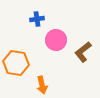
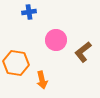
blue cross: moved 8 px left, 7 px up
orange arrow: moved 5 px up
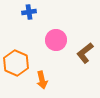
brown L-shape: moved 2 px right, 1 px down
orange hexagon: rotated 15 degrees clockwise
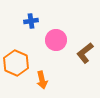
blue cross: moved 2 px right, 9 px down
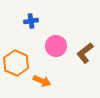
pink circle: moved 6 px down
orange arrow: moved 1 px down; rotated 54 degrees counterclockwise
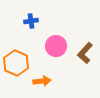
brown L-shape: rotated 10 degrees counterclockwise
orange arrow: rotated 30 degrees counterclockwise
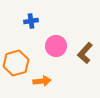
orange hexagon: rotated 20 degrees clockwise
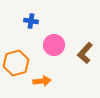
blue cross: rotated 16 degrees clockwise
pink circle: moved 2 px left, 1 px up
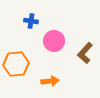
pink circle: moved 4 px up
orange hexagon: moved 1 px down; rotated 10 degrees clockwise
orange arrow: moved 8 px right
